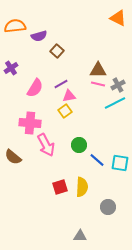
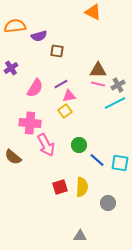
orange triangle: moved 25 px left, 6 px up
brown square: rotated 32 degrees counterclockwise
gray circle: moved 4 px up
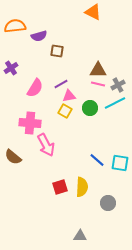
yellow square: rotated 24 degrees counterclockwise
green circle: moved 11 px right, 37 px up
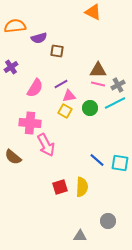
purple semicircle: moved 2 px down
purple cross: moved 1 px up
gray circle: moved 18 px down
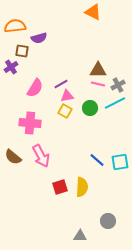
brown square: moved 35 px left
pink triangle: moved 2 px left
pink arrow: moved 5 px left, 11 px down
cyan square: moved 1 px up; rotated 18 degrees counterclockwise
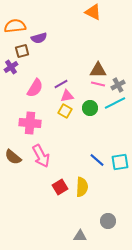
brown square: rotated 24 degrees counterclockwise
red square: rotated 14 degrees counterclockwise
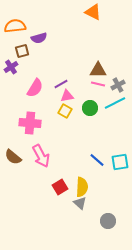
gray triangle: moved 33 px up; rotated 40 degrees clockwise
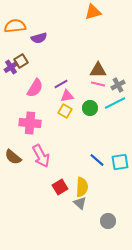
orange triangle: rotated 42 degrees counterclockwise
brown square: moved 1 px left, 10 px down; rotated 16 degrees counterclockwise
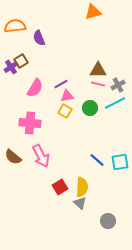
purple semicircle: rotated 84 degrees clockwise
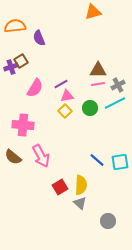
purple cross: rotated 16 degrees clockwise
pink line: rotated 24 degrees counterclockwise
yellow square: rotated 16 degrees clockwise
pink cross: moved 7 px left, 2 px down
yellow semicircle: moved 1 px left, 2 px up
